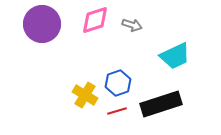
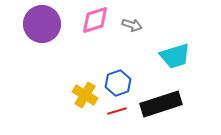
cyan trapezoid: rotated 8 degrees clockwise
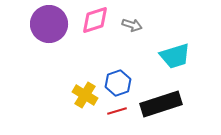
purple circle: moved 7 px right
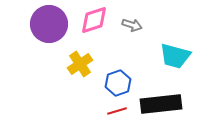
pink diamond: moved 1 px left
cyan trapezoid: rotated 32 degrees clockwise
yellow cross: moved 5 px left, 31 px up; rotated 25 degrees clockwise
black rectangle: rotated 12 degrees clockwise
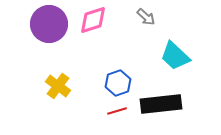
pink diamond: moved 1 px left
gray arrow: moved 14 px right, 8 px up; rotated 24 degrees clockwise
cyan trapezoid: rotated 28 degrees clockwise
yellow cross: moved 22 px left, 22 px down; rotated 20 degrees counterclockwise
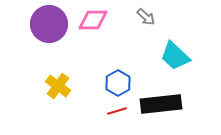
pink diamond: rotated 16 degrees clockwise
blue hexagon: rotated 10 degrees counterclockwise
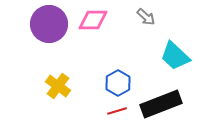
black rectangle: rotated 15 degrees counterclockwise
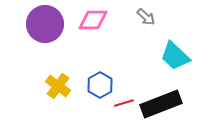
purple circle: moved 4 px left
blue hexagon: moved 18 px left, 2 px down
red line: moved 7 px right, 8 px up
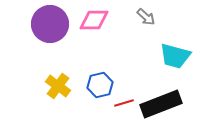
pink diamond: moved 1 px right
purple circle: moved 5 px right
cyan trapezoid: rotated 28 degrees counterclockwise
blue hexagon: rotated 15 degrees clockwise
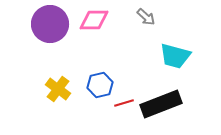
yellow cross: moved 3 px down
